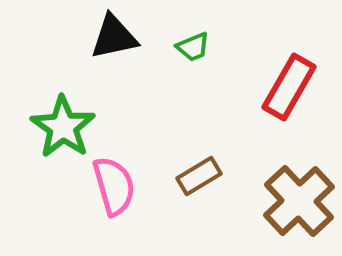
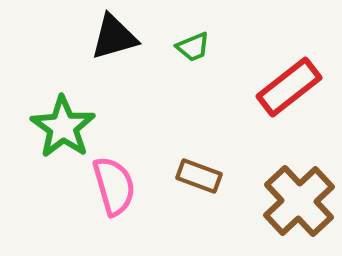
black triangle: rotated 4 degrees counterclockwise
red rectangle: rotated 22 degrees clockwise
brown rectangle: rotated 51 degrees clockwise
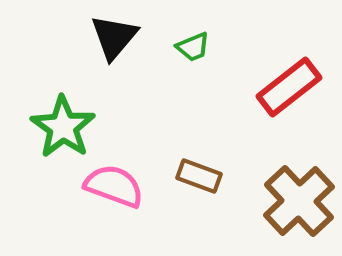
black triangle: rotated 34 degrees counterclockwise
pink semicircle: rotated 54 degrees counterclockwise
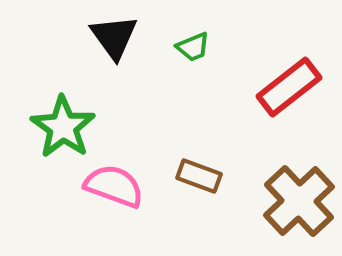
black triangle: rotated 16 degrees counterclockwise
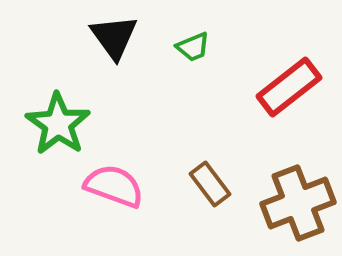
green star: moved 5 px left, 3 px up
brown rectangle: moved 11 px right, 8 px down; rotated 33 degrees clockwise
brown cross: moved 1 px left, 2 px down; rotated 22 degrees clockwise
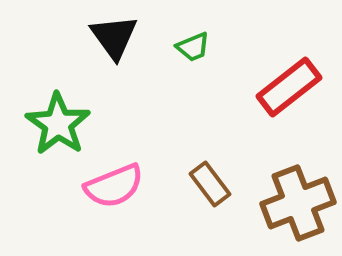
pink semicircle: rotated 138 degrees clockwise
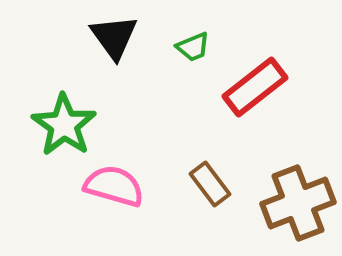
red rectangle: moved 34 px left
green star: moved 6 px right, 1 px down
pink semicircle: rotated 142 degrees counterclockwise
